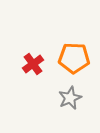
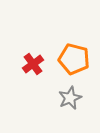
orange pentagon: moved 1 px down; rotated 12 degrees clockwise
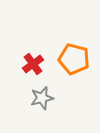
gray star: moved 28 px left; rotated 10 degrees clockwise
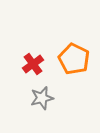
orange pentagon: rotated 12 degrees clockwise
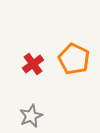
gray star: moved 11 px left, 18 px down; rotated 10 degrees counterclockwise
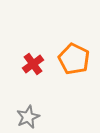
gray star: moved 3 px left, 1 px down
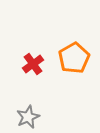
orange pentagon: moved 1 px up; rotated 16 degrees clockwise
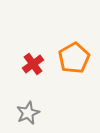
gray star: moved 4 px up
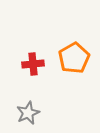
red cross: rotated 30 degrees clockwise
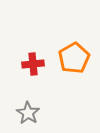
gray star: rotated 15 degrees counterclockwise
